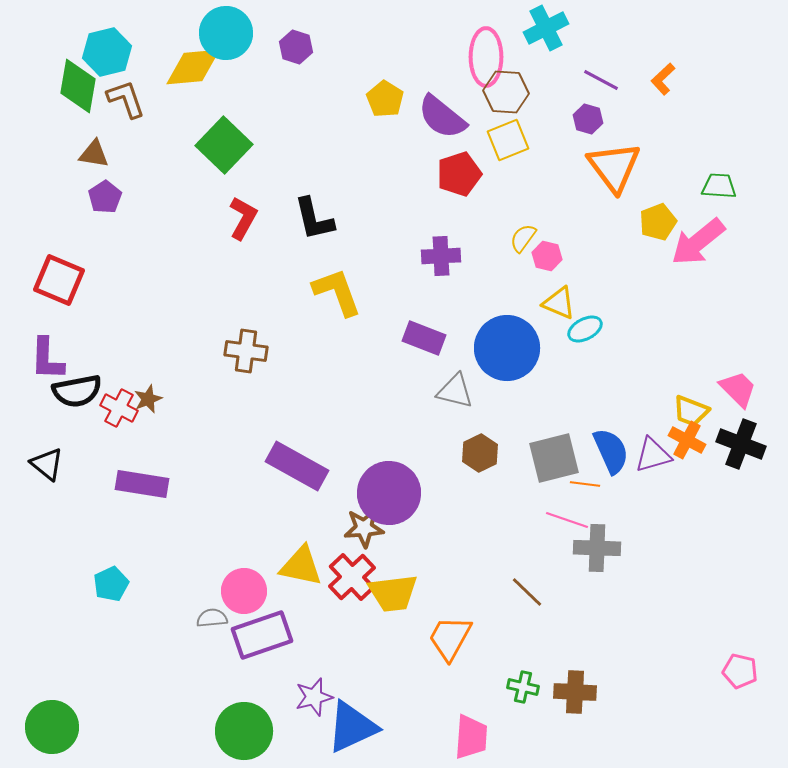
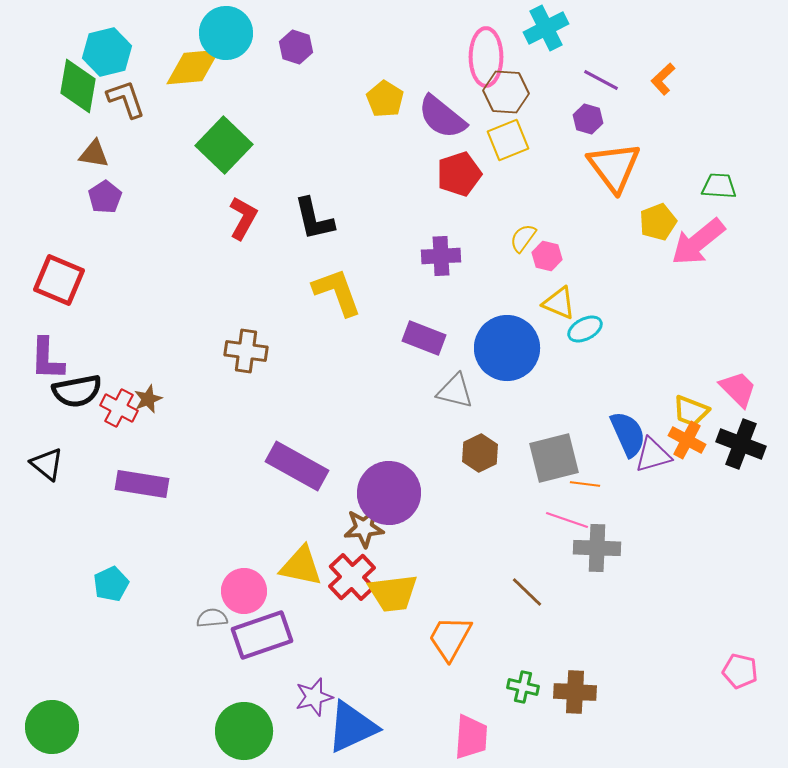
blue semicircle at (611, 451): moved 17 px right, 17 px up
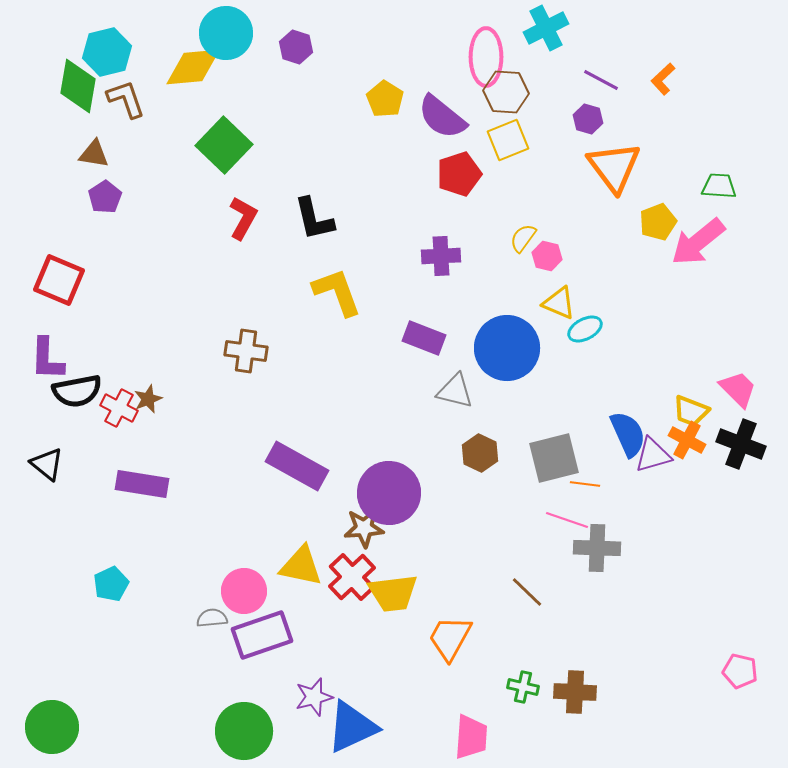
brown hexagon at (480, 453): rotated 9 degrees counterclockwise
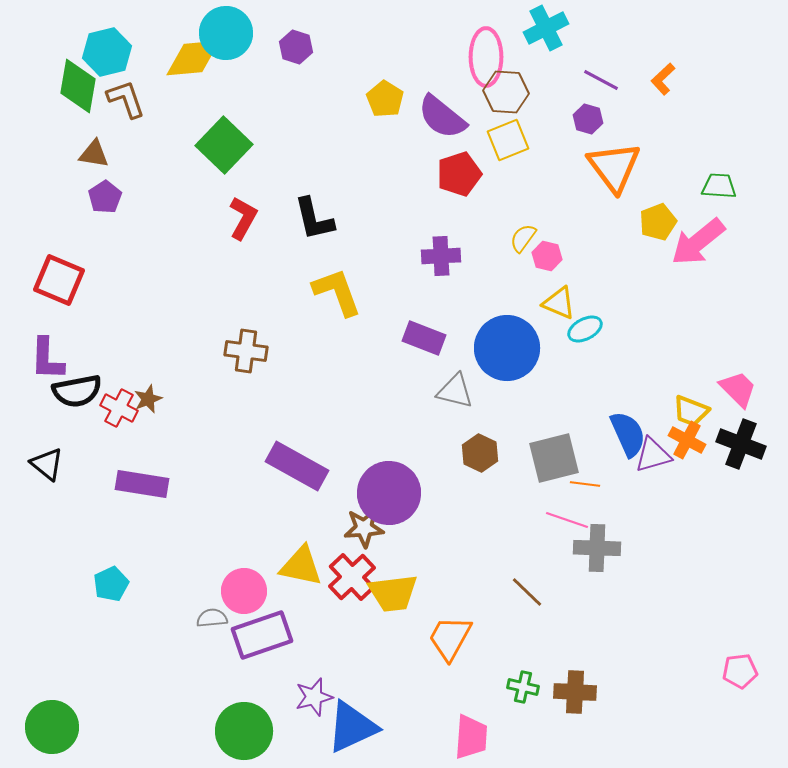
yellow diamond at (193, 67): moved 9 px up
pink pentagon at (740, 671): rotated 20 degrees counterclockwise
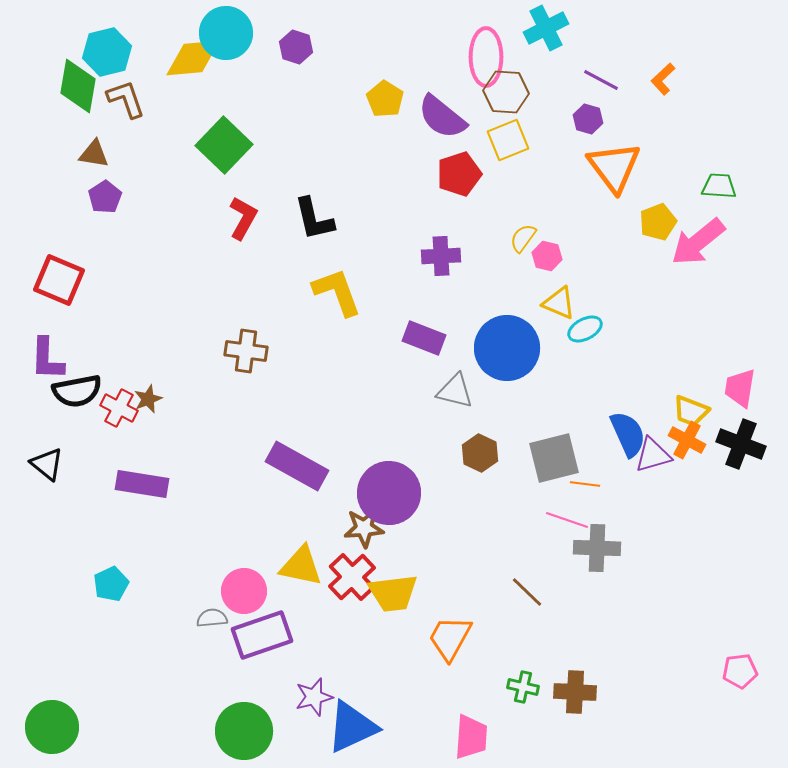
pink trapezoid at (738, 389): moved 2 px right, 1 px up; rotated 126 degrees counterclockwise
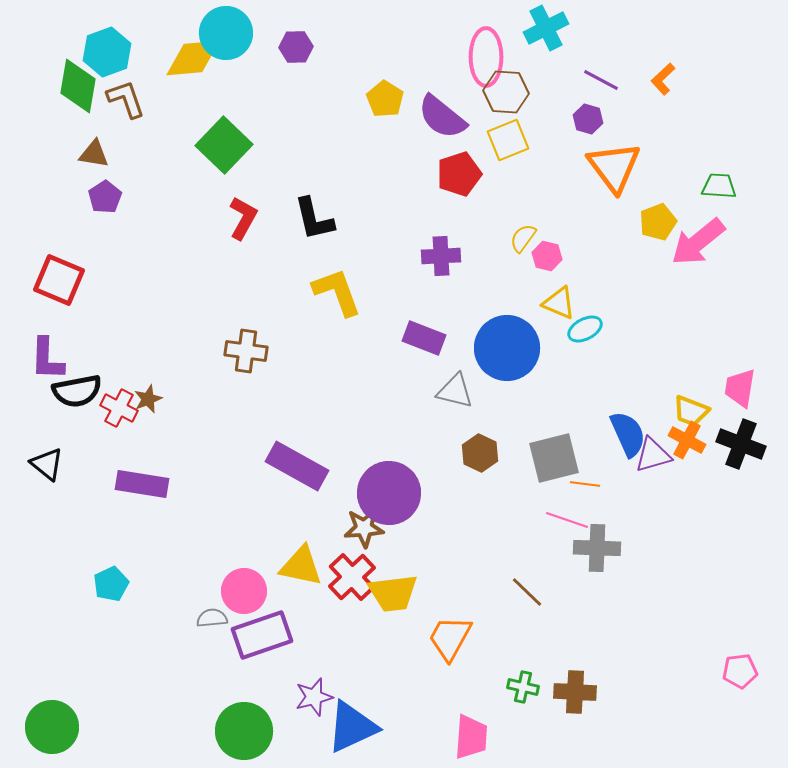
purple hexagon at (296, 47): rotated 20 degrees counterclockwise
cyan hexagon at (107, 52): rotated 6 degrees counterclockwise
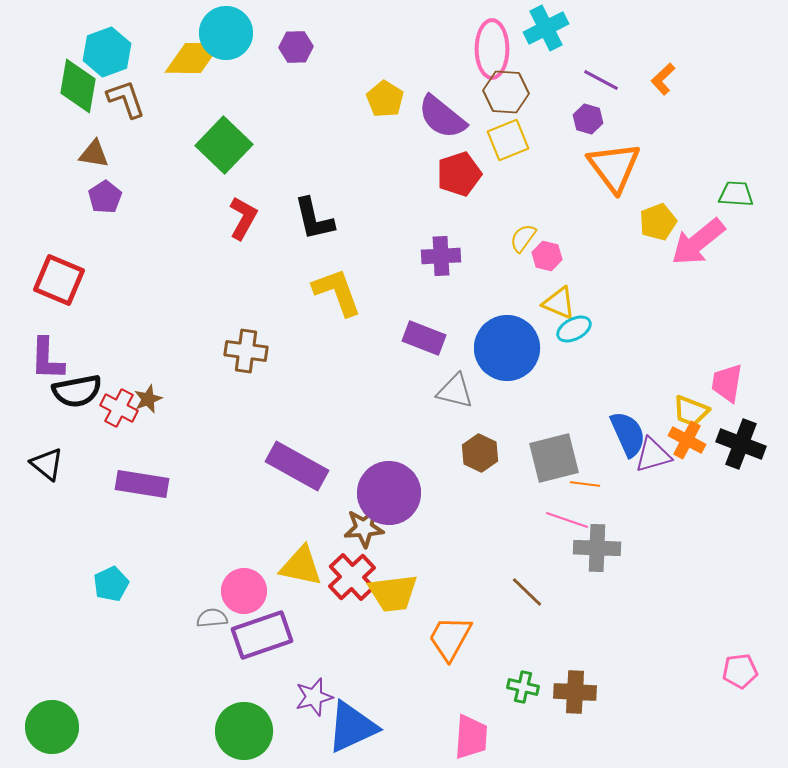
pink ellipse at (486, 57): moved 6 px right, 8 px up
yellow diamond at (193, 58): rotated 6 degrees clockwise
green trapezoid at (719, 186): moved 17 px right, 8 px down
cyan ellipse at (585, 329): moved 11 px left
pink trapezoid at (740, 388): moved 13 px left, 5 px up
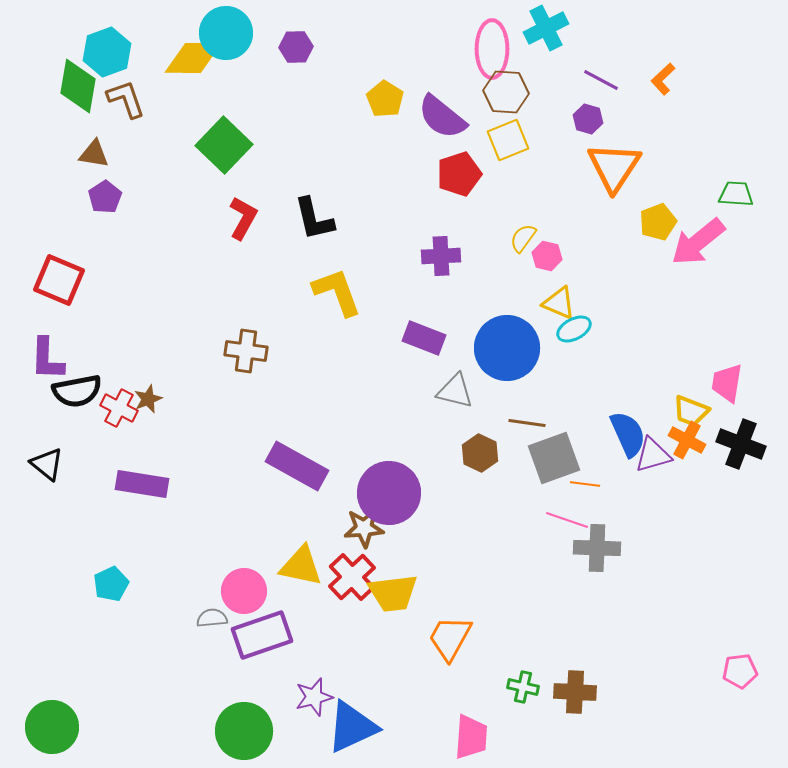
orange triangle at (614, 167): rotated 10 degrees clockwise
gray square at (554, 458): rotated 6 degrees counterclockwise
brown line at (527, 592): moved 169 px up; rotated 36 degrees counterclockwise
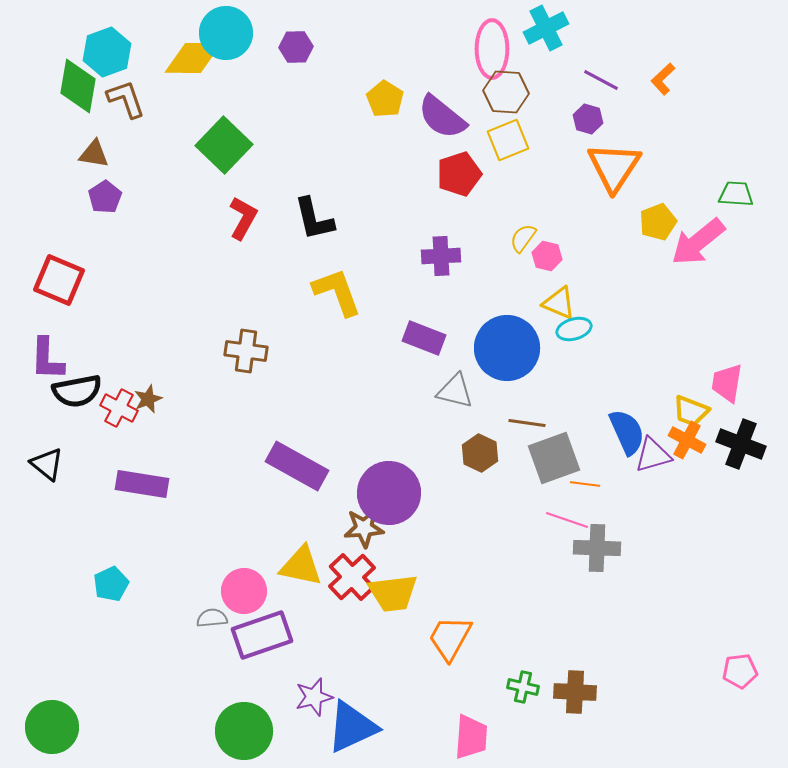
cyan ellipse at (574, 329): rotated 12 degrees clockwise
blue semicircle at (628, 434): moved 1 px left, 2 px up
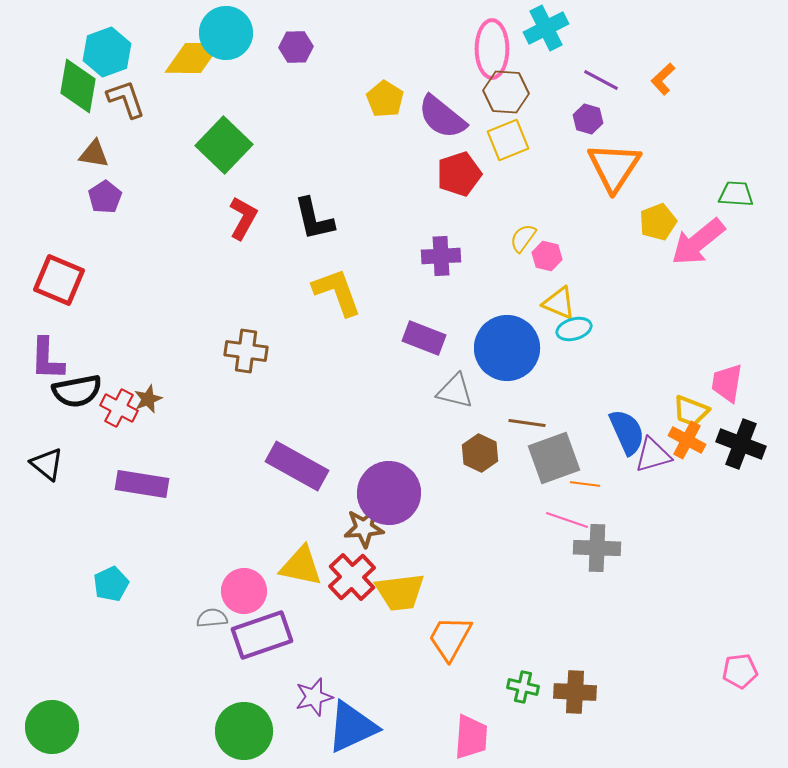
yellow trapezoid at (393, 593): moved 7 px right, 1 px up
